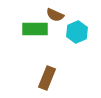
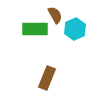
brown semicircle: rotated 144 degrees counterclockwise
cyan hexagon: moved 2 px left, 3 px up
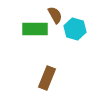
cyan hexagon: rotated 20 degrees counterclockwise
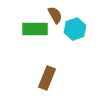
cyan hexagon: rotated 25 degrees clockwise
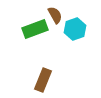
green rectangle: rotated 20 degrees counterclockwise
brown rectangle: moved 4 px left, 2 px down
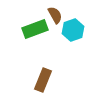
cyan hexagon: moved 2 px left, 1 px down
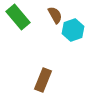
green rectangle: moved 17 px left, 12 px up; rotated 70 degrees clockwise
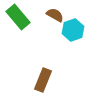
brown semicircle: rotated 30 degrees counterclockwise
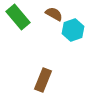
brown semicircle: moved 1 px left, 1 px up
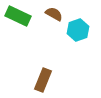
green rectangle: moved 1 px up; rotated 25 degrees counterclockwise
cyan hexagon: moved 5 px right
